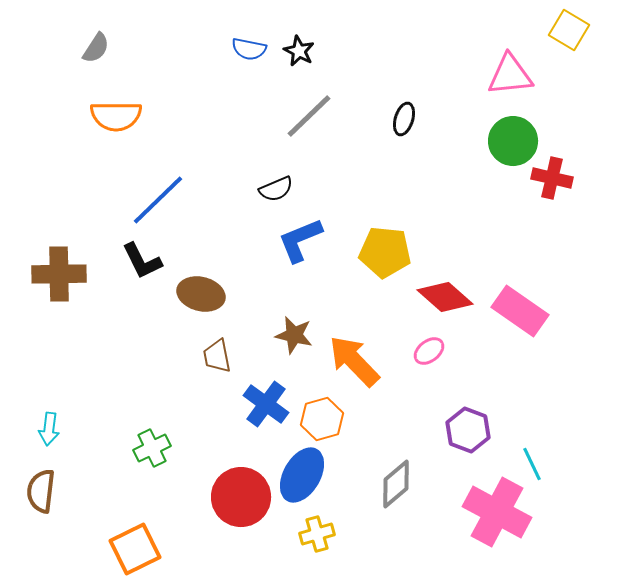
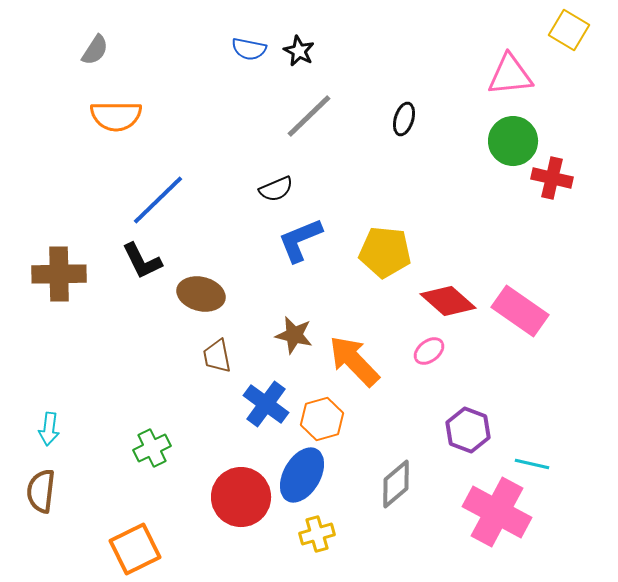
gray semicircle: moved 1 px left, 2 px down
red diamond: moved 3 px right, 4 px down
cyan line: rotated 52 degrees counterclockwise
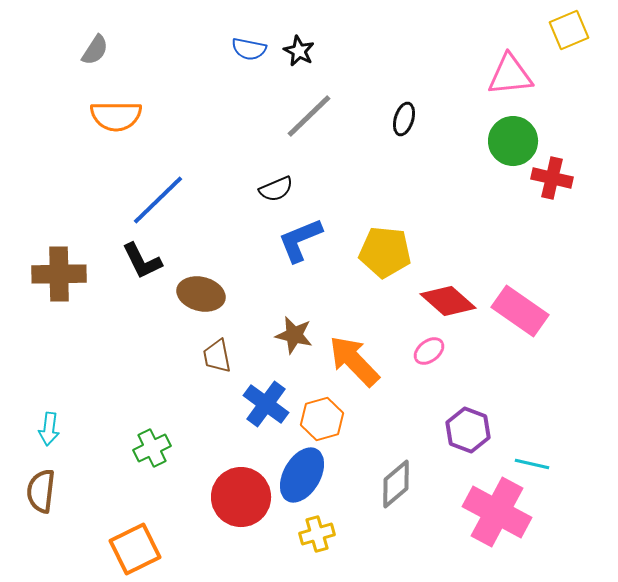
yellow square: rotated 36 degrees clockwise
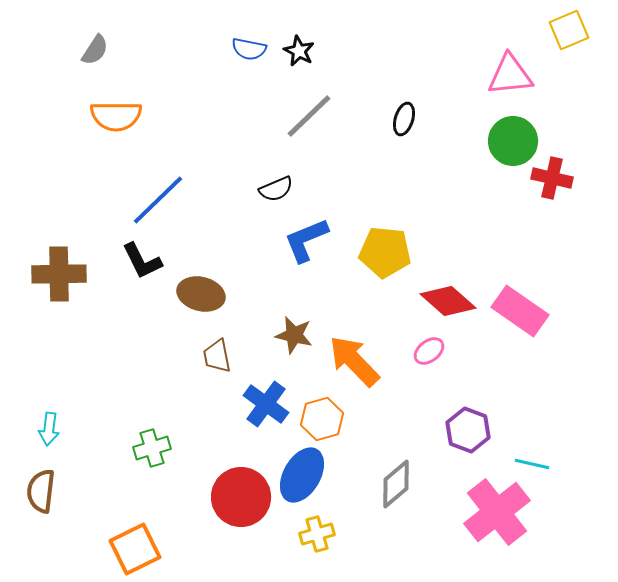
blue L-shape: moved 6 px right
green cross: rotated 9 degrees clockwise
pink cross: rotated 24 degrees clockwise
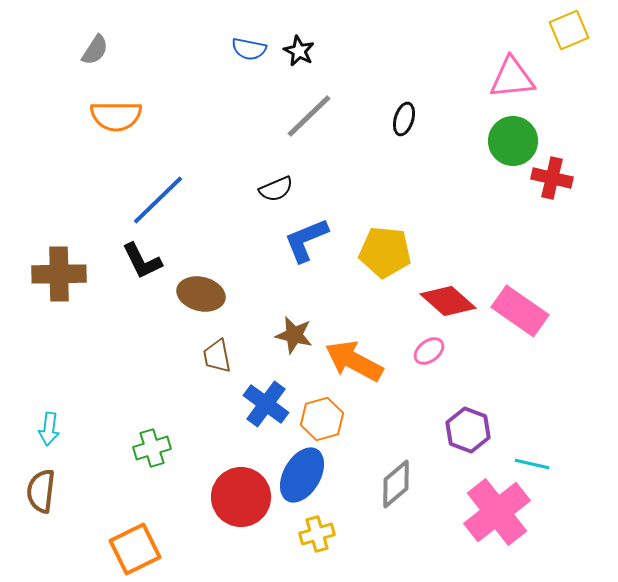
pink triangle: moved 2 px right, 3 px down
orange arrow: rotated 18 degrees counterclockwise
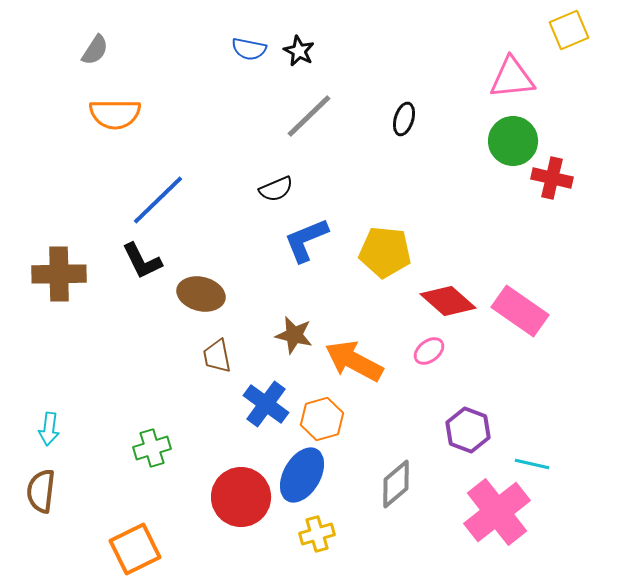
orange semicircle: moved 1 px left, 2 px up
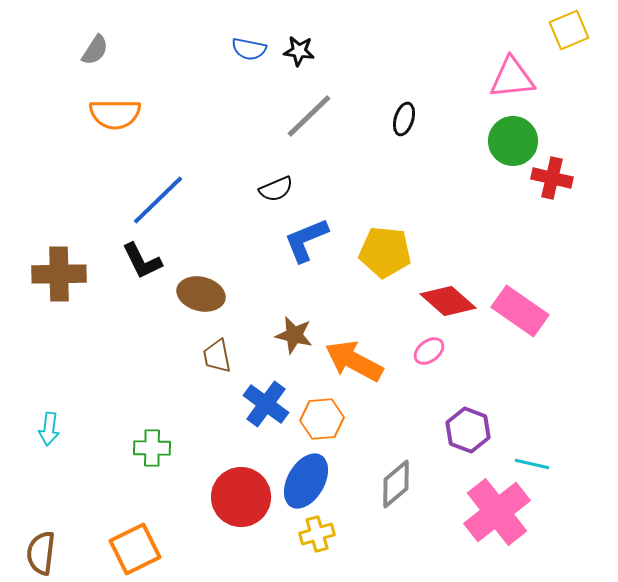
black star: rotated 20 degrees counterclockwise
orange hexagon: rotated 12 degrees clockwise
green cross: rotated 18 degrees clockwise
blue ellipse: moved 4 px right, 6 px down
brown semicircle: moved 62 px down
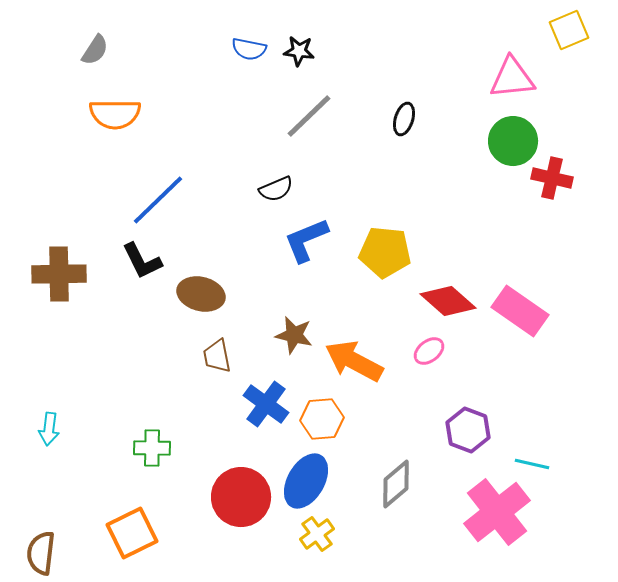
yellow cross: rotated 20 degrees counterclockwise
orange square: moved 3 px left, 16 px up
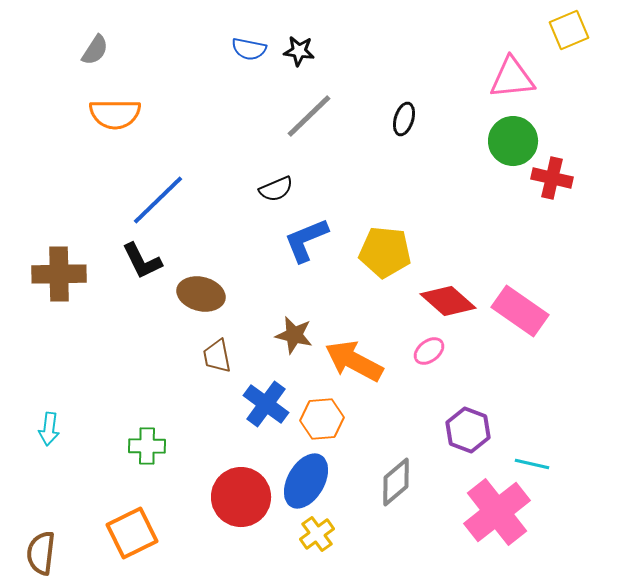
green cross: moved 5 px left, 2 px up
gray diamond: moved 2 px up
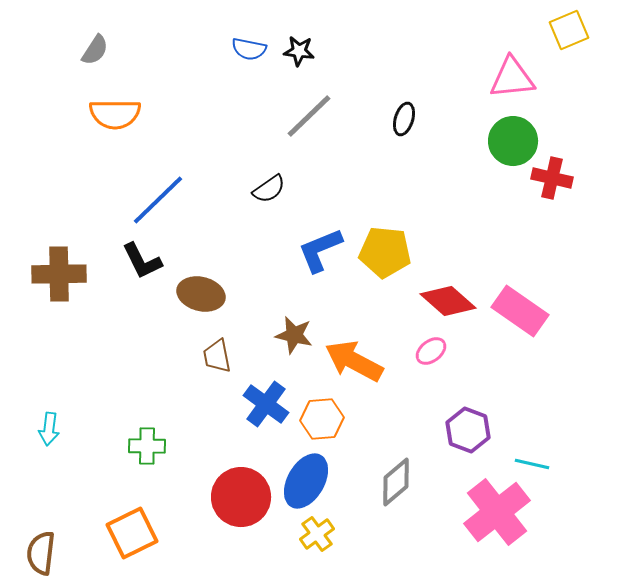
black semicircle: moved 7 px left; rotated 12 degrees counterclockwise
blue L-shape: moved 14 px right, 10 px down
pink ellipse: moved 2 px right
